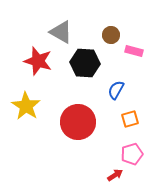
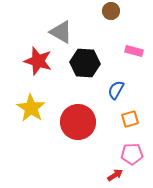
brown circle: moved 24 px up
yellow star: moved 5 px right, 2 px down
pink pentagon: rotated 15 degrees clockwise
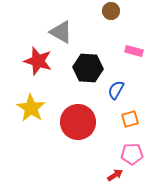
black hexagon: moved 3 px right, 5 px down
